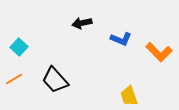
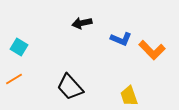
cyan square: rotated 12 degrees counterclockwise
orange L-shape: moved 7 px left, 2 px up
black trapezoid: moved 15 px right, 7 px down
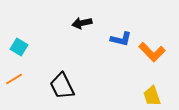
blue L-shape: rotated 10 degrees counterclockwise
orange L-shape: moved 2 px down
black trapezoid: moved 8 px left, 1 px up; rotated 16 degrees clockwise
yellow trapezoid: moved 23 px right
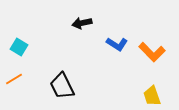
blue L-shape: moved 4 px left, 5 px down; rotated 20 degrees clockwise
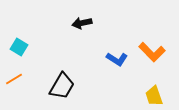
blue L-shape: moved 15 px down
black trapezoid: rotated 124 degrees counterclockwise
yellow trapezoid: moved 2 px right
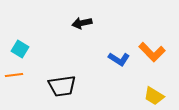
cyan square: moved 1 px right, 2 px down
blue L-shape: moved 2 px right
orange line: moved 4 px up; rotated 24 degrees clockwise
black trapezoid: rotated 52 degrees clockwise
yellow trapezoid: rotated 40 degrees counterclockwise
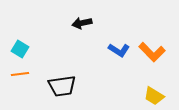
blue L-shape: moved 9 px up
orange line: moved 6 px right, 1 px up
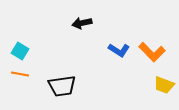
cyan square: moved 2 px down
orange line: rotated 18 degrees clockwise
yellow trapezoid: moved 10 px right, 11 px up; rotated 10 degrees counterclockwise
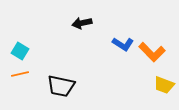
blue L-shape: moved 4 px right, 6 px up
orange line: rotated 24 degrees counterclockwise
black trapezoid: moved 1 px left; rotated 20 degrees clockwise
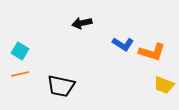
orange L-shape: rotated 28 degrees counterclockwise
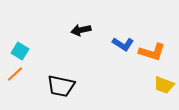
black arrow: moved 1 px left, 7 px down
orange line: moved 5 px left; rotated 30 degrees counterclockwise
